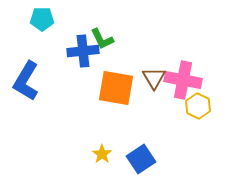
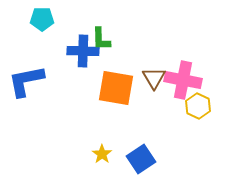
green L-shape: moved 1 px left; rotated 25 degrees clockwise
blue cross: rotated 8 degrees clockwise
blue L-shape: rotated 48 degrees clockwise
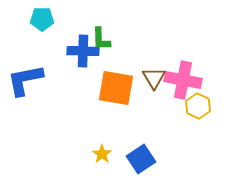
blue L-shape: moved 1 px left, 1 px up
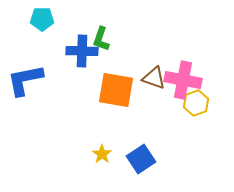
green L-shape: rotated 20 degrees clockwise
blue cross: moved 1 px left
brown triangle: rotated 40 degrees counterclockwise
orange square: moved 2 px down
yellow hexagon: moved 2 px left, 3 px up; rotated 15 degrees clockwise
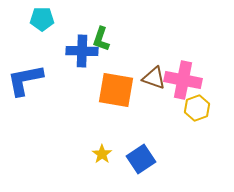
yellow hexagon: moved 1 px right, 5 px down
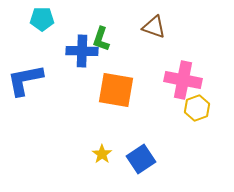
brown triangle: moved 51 px up
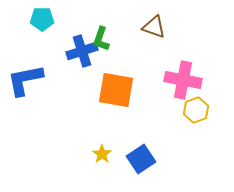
blue cross: rotated 20 degrees counterclockwise
yellow hexagon: moved 1 px left, 2 px down
